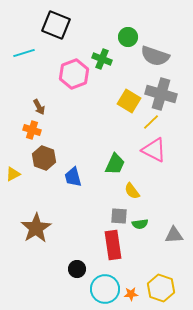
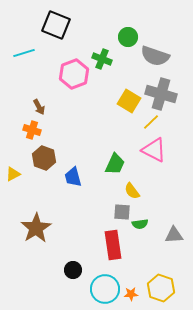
gray square: moved 3 px right, 4 px up
black circle: moved 4 px left, 1 px down
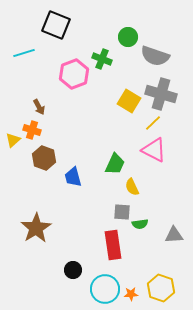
yellow line: moved 2 px right, 1 px down
yellow triangle: moved 34 px up; rotated 14 degrees counterclockwise
yellow semicircle: moved 4 px up; rotated 12 degrees clockwise
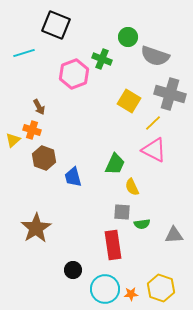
gray cross: moved 9 px right
green semicircle: moved 2 px right
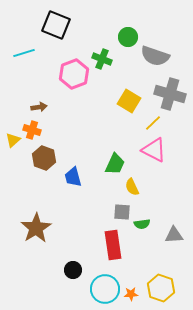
brown arrow: rotated 70 degrees counterclockwise
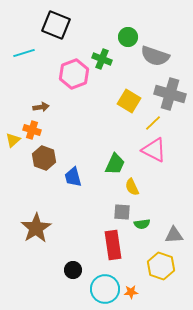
brown arrow: moved 2 px right
yellow hexagon: moved 22 px up
orange star: moved 2 px up
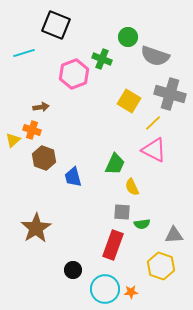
red rectangle: rotated 28 degrees clockwise
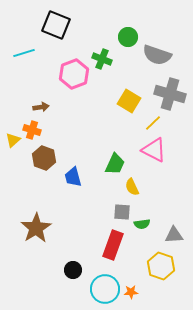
gray semicircle: moved 2 px right, 1 px up
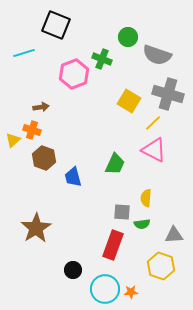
gray cross: moved 2 px left
yellow semicircle: moved 14 px right, 11 px down; rotated 30 degrees clockwise
